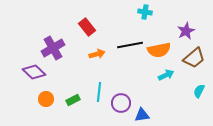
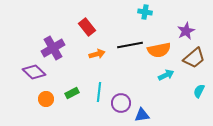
green rectangle: moved 1 px left, 7 px up
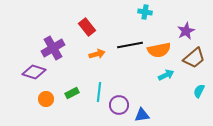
purple diamond: rotated 25 degrees counterclockwise
purple circle: moved 2 px left, 2 px down
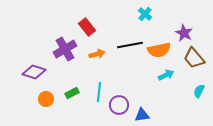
cyan cross: moved 2 px down; rotated 32 degrees clockwise
purple star: moved 2 px left, 2 px down; rotated 18 degrees counterclockwise
purple cross: moved 12 px right, 1 px down
brown trapezoid: rotated 90 degrees clockwise
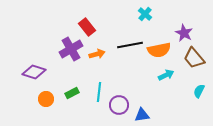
purple cross: moved 6 px right
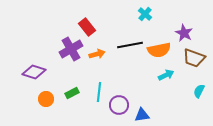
brown trapezoid: rotated 30 degrees counterclockwise
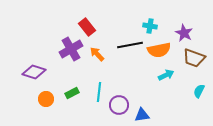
cyan cross: moved 5 px right, 12 px down; rotated 32 degrees counterclockwise
orange arrow: rotated 119 degrees counterclockwise
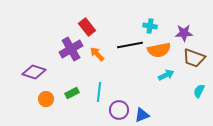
purple star: rotated 30 degrees counterclockwise
purple circle: moved 5 px down
blue triangle: rotated 14 degrees counterclockwise
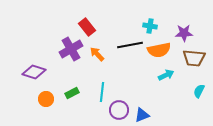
brown trapezoid: rotated 15 degrees counterclockwise
cyan line: moved 3 px right
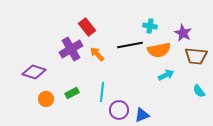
purple star: moved 1 px left; rotated 30 degrees clockwise
brown trapezoid: moved 2 px right, 2 px up
cyan semicircle: rotated 64 degrees counterclockwise
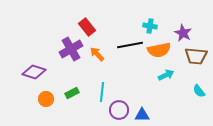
blue triangle: rotated 21 degrees clockwise
